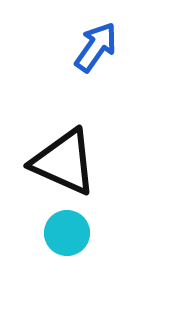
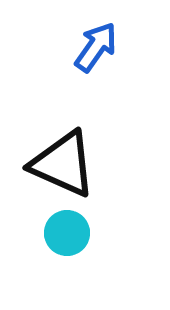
black triangle: moved 1 px left, 2 px down
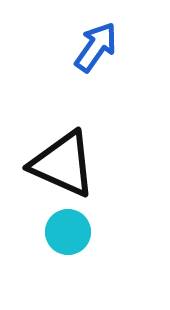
cyan circle: moved 1 px right, 1 px up
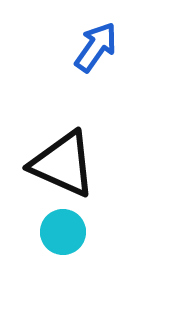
cyan circle: moved 5 px left
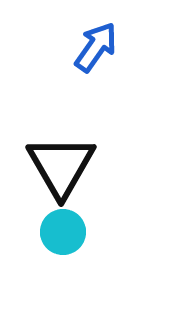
black triangle: moved 2 px left, 2 px down; rotated 36 degrees clockwise
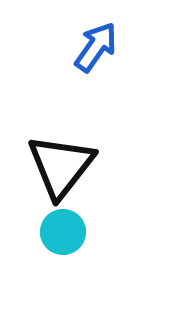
black triangle: rotated 8 degrees clockwise
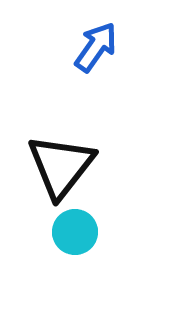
cyan circle: moved 12 px right
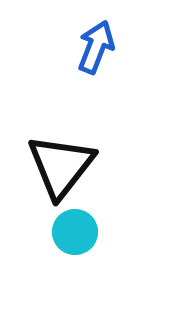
blue arrow: rotated 14 degrees counterclockwise
